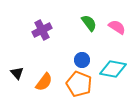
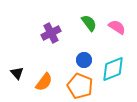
purple cross: moved 9 px right, 3 px down
blue circle: moved 2 px right
cyan diamond: rotated 32 degrees counterclockwise
orange pentagon: moved 1 px right, 2 px down
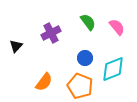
green semicircle: moved 1 px left, 1 px up
pink semicircle: rotated 18 degrees clockwise
blue circle: moved 1 px right, 2 px up
black triangle: moved 1 px left, 27 px up; rotated 24 degrees clockwise
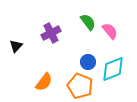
pink semicircle: moved 7 px left, 4 px down
blue circle: moved 3 px right, 4 px down
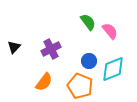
purple cross: moved 16 px down
black triangle: moved 2 px left, 1 px down
blue circle: moved 1 px right, 1 px up
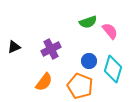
green semicircle: rotated 108 degrees clockwise
black triangle: rotated 24 degrees clockwise
cyan diamond: rotated 52 degrees counterclockwise
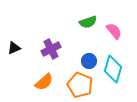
pink semicircle: moved 4 px right
black triangle: moved 1 px down
orange semicircle: rotated 12 degrees clockwise
orange pentagon: moved 1 px up
